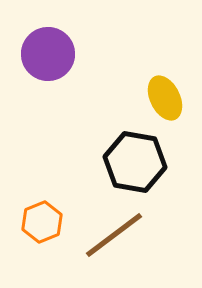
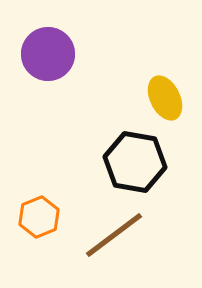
orange hexagon: moved 3 px left, 5 px up
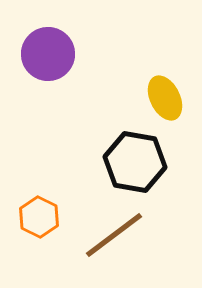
orange hexagon: rotated 12 degrees counterclockwise
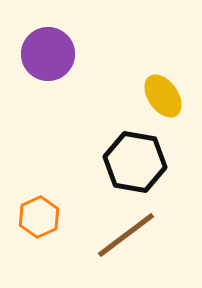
yellow ellipse: moved 2 px left, 2 px up; rotated 9 degrees counterclockwise
orange hexagon: rotated 9 degrees clockwise
brown line: moved 12 px right
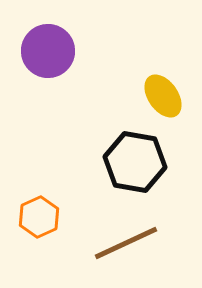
purple circle: moved 3 px up
brown line: moved 8 px down; rotated 12 degrees clockwise
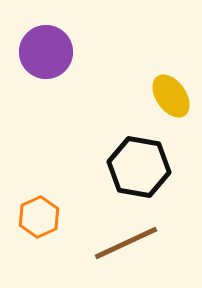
purple circle: moved 2 px left, 1 px down
yellow ellipse: moved 8 px right
black hexagon: moved 4 px right, 5 px down
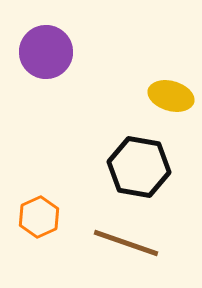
yellow ellipse: rotated 39 degrees counterclockwise
brown line: rotated 44 degrees clockwise
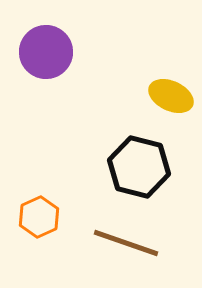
yellow ellipse: rotated 9 degrees clockwise
black hexagon: rotated 4 degrees clockwise
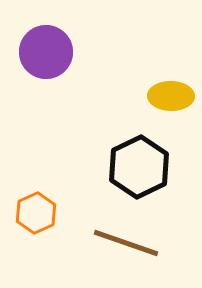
yellow ellipse: rotated 24 degrees counterclockwise
black hexagon: rotated 20 degrees clockwise
orange hexagon: moved 3 px left, 4 px up
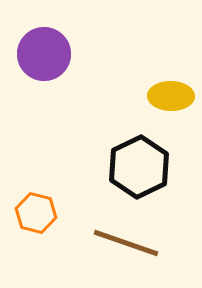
purple circle: moved 2 px left, 2 px down
orange hexagon: rotated 21 degrees counterclockwise
